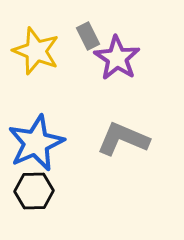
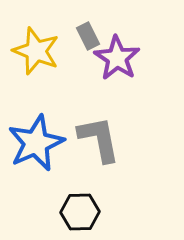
gray L-shape: moved 24 px left; rotated 56 degrees clockwise
black hexagon: moved 46 px right, 21 px down
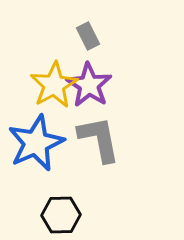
yellow star: moved 18 px right, 34 px down; rotated 21 degrees clockwise
purple star: moved 28 px left, 27 px down
black hexagon: moved 19 px left, 3 px down
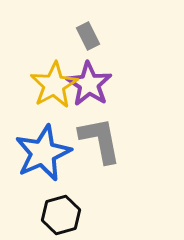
purple star: moved 1 px up
gray L-shape: moved 1 px right, 1 px down
blue star: moved 7 px right, 10 px down
black hexagon: rotated 15 degrees counterclockwise
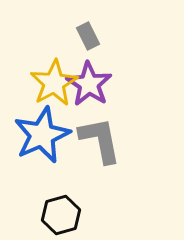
yellow star: moved 2 px up
blue star: moved 1 px left, 18 px up
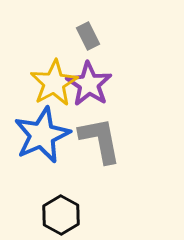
black hexagon: rotated 15 degrees counterclockwise
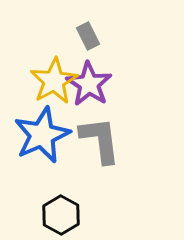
yellow star: moved 2 px up
gray L-shape: rotated 4 degrees clockwise
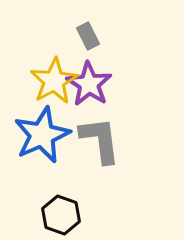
black hexagon: rotated 9 degrees counterclockwise
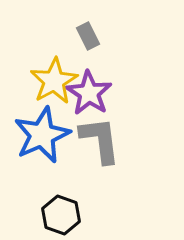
purple star: moved 9 px down
